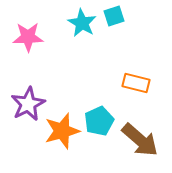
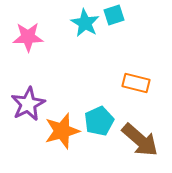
cyan square: moved 1 px up
cyan star: moved 3 px right
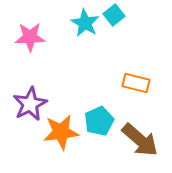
cyan square: rotated 20 degrees counterclockwise
pink star: moved 2 px right
purple star: moved 2 px right
orange star: moved 1 px left, 1 px down; rotated 9 degrees clockwise
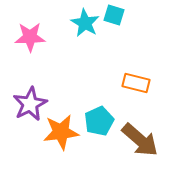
cyan square: rotated 35 degrees counterclockwise
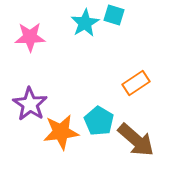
cyan star: rotated 12 degrees clockwise
orange rectangle: rotated 48 degrees counterclockwise
purple star: rotated 12 degrees counterclockwise
cyan pentagon: rotated 16 degrees counterclockwise
brown arrow: moved 4 px left
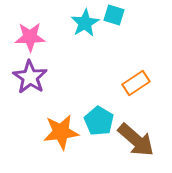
purple star: moved 27 px up
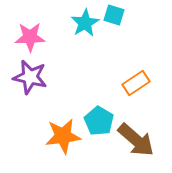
purple star: rotated 20 degrees counterclockwise
orange star: moved 2 px right, 4 px down
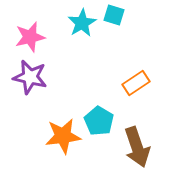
cyan star: moved 3 px left
pink star: rotated 12 degrees counterclockwise
brown arrow: moved 1 px right, 7 px down; rotated 30 degrees clockwise
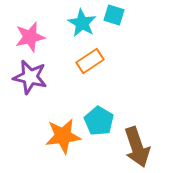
cyan star: rotated 12 degrees counterclockwise
orange rectangle: moved 46 px left, 22 px up
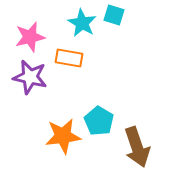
orange rectangle: moved 21 px left, 3 px up; rotated 44 degrees clockwise
